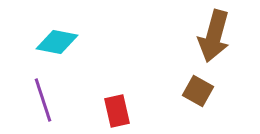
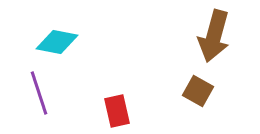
purple line: moved 4 px left, 7 px up
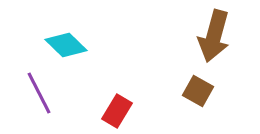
cyan diamond: moved 9 px right, 3 px down; rotated 33 degrees clockwise
purple line: rotated 9 degrees counterclockwise
red rectangle: rotated 44 degrees clockwise
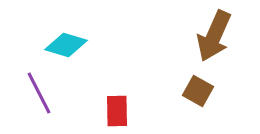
brown arrow: rotated 9 degrees clockwise
cyan diamond: rotated 27 degrees counterclockwise
red rectangle: rotated 32 degrees counterclockwise
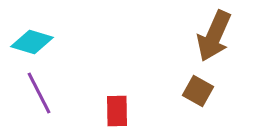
cyan diamond: moved 34 px left, 3 px up
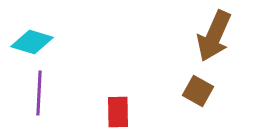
purple line: rotated 30 degrees clockwise
red rectangle: moved 1 px right, 1 px down
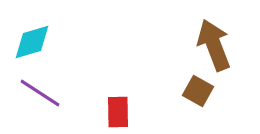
brown arrow: moved 9 px down; rotated 135 degrees clockwise
cyan diamond: rotated 33 degrees counterclockwise
purple line: moved 1 px right; rotated 60 degrees counterclockwise
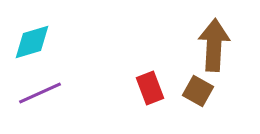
brown arrow: rotated 24 degrees clockwise
purple line: rotated 57 degrees counterclockwise
red rectangle: moved 32 px right, 24 px up; rotated 20 degrees counterclockwise
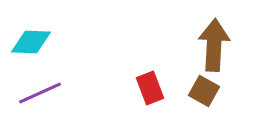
cyan diamond: moved 1 px left; rotated 18 degrees clockwise
brown square: moved 6 px right
